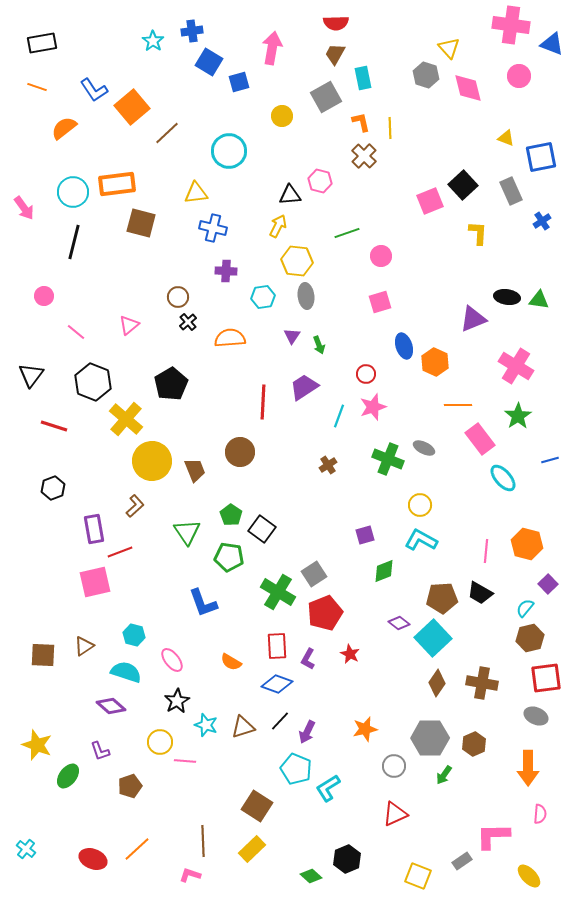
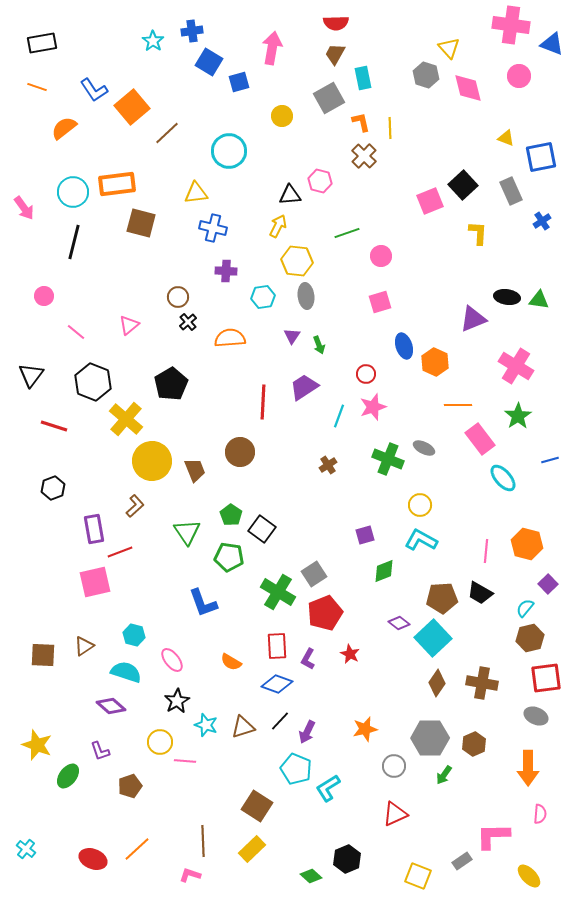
gray square at (326, 97): moved 3 px right, 1 px down
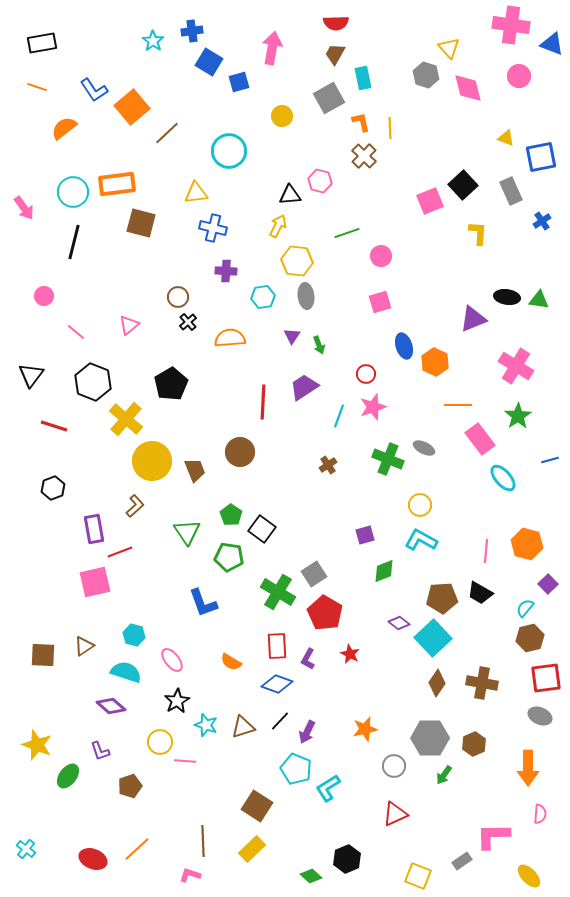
red pentagon at (325, 613): rotated 20 degrees counterclockwise
gray ellipse at (536, 716): moved 4 px right
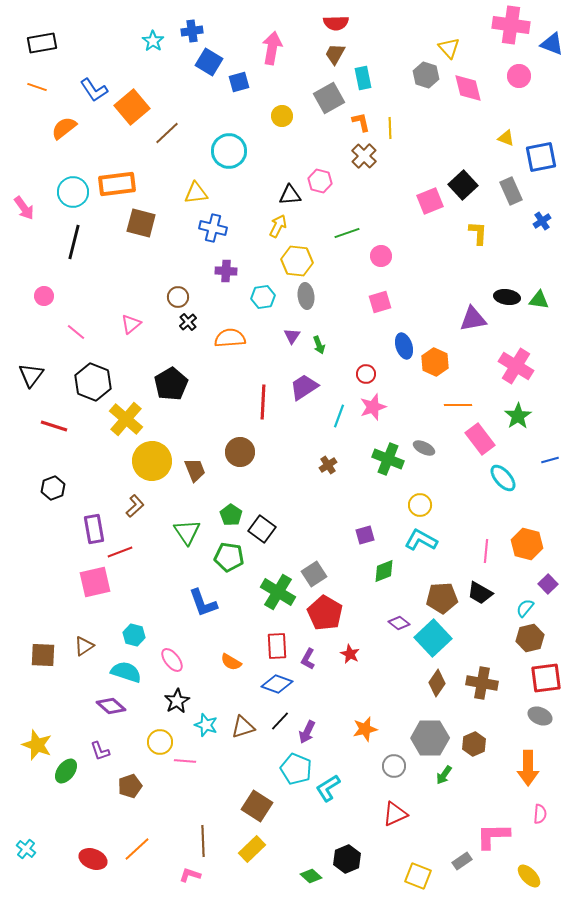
purple triangle at (473, 319): rotated 12 degrees clockwise
pink triangle at (129, 325): moved 2 px right, 1 px up
green ellipse at (68, 776): moved 2 px left, 5 px up
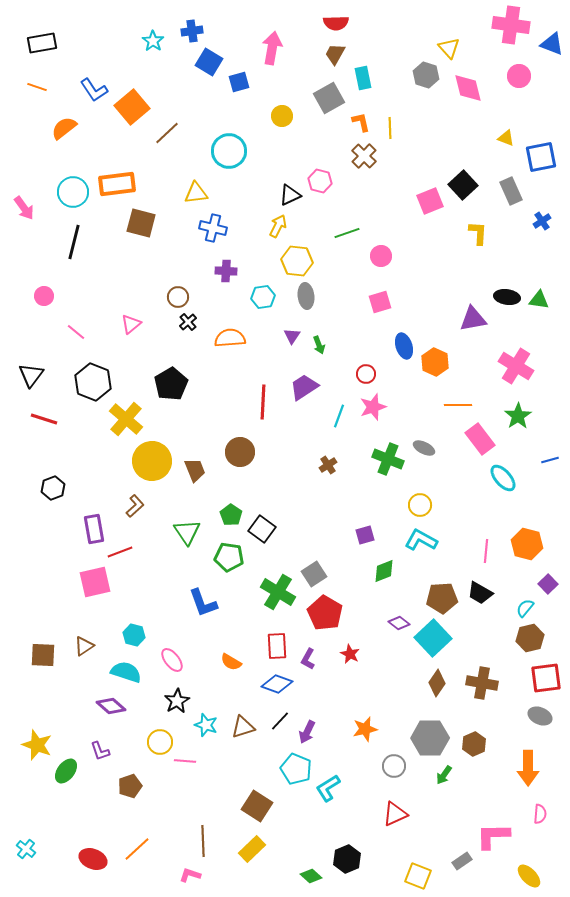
black triangle at (290, 195): rotated 20 degrees counterclockwise
red line at (54, 426): moved 10 px left, 7 px up
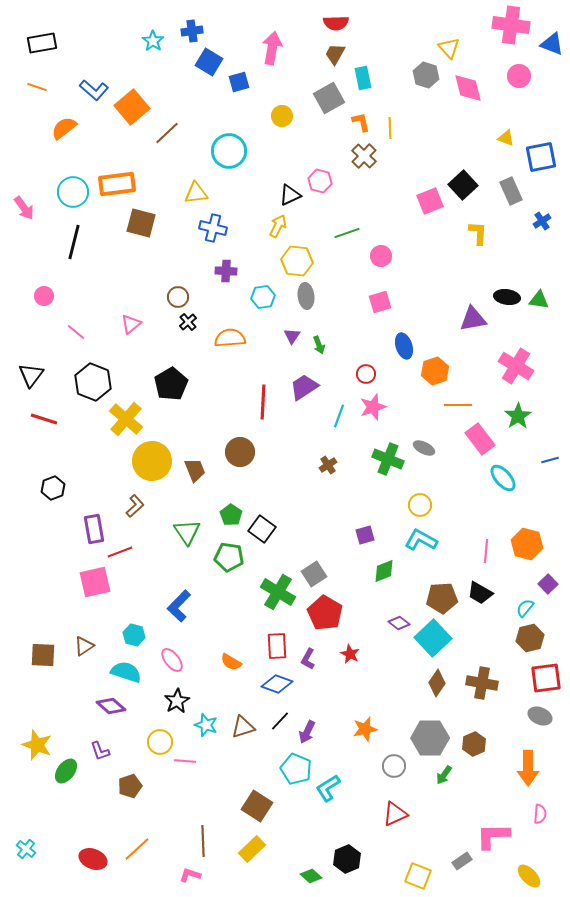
blue L-shape at (94, 90): rotated 16 degrees counterclockwise
orange hexagon at (435, 362): moved 9 px down; rotated 16 degrees clockwise
blue L-shape at (203, 603): moved 24 px left, 3 px down; rotated 64 degrees clockwise
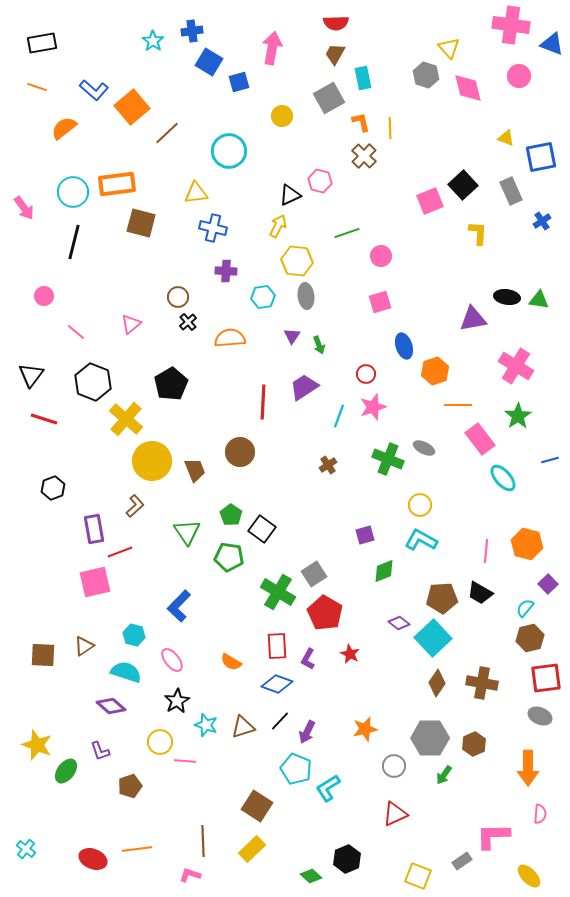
orange line at (137, 849): rotated 36 degrees clockwise
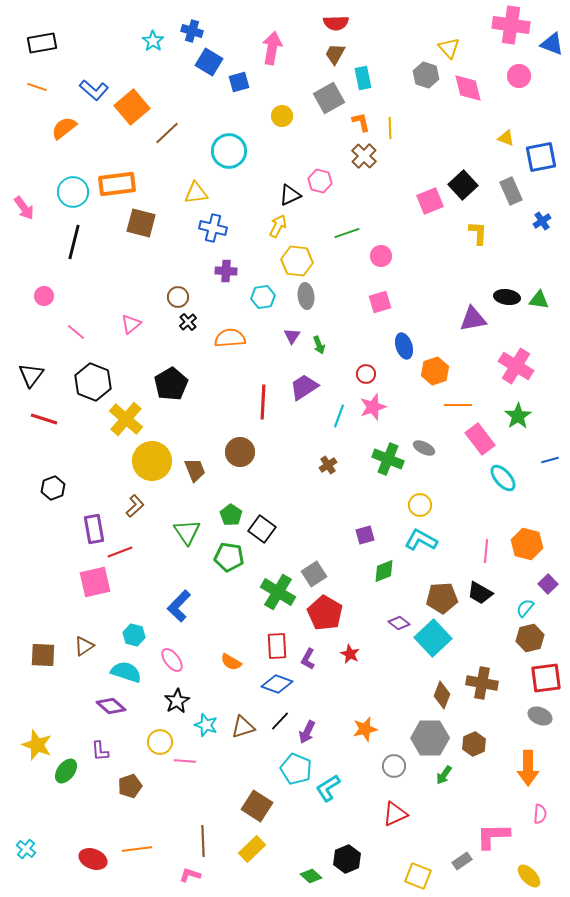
blue cross at (192, 31): rotated 25 degrees clockwise
brown diamond at (437, 683): moved 5 px right, 12 px down; rotated 12 degrees counterclockwise
purple L-shape at (100, 751): rotated 15 degrees clockwise
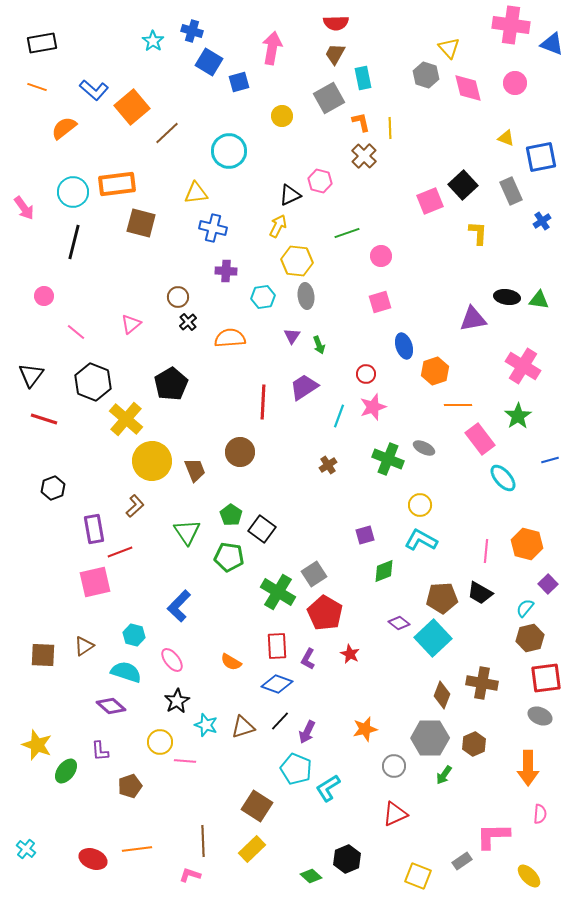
pink circle at (519, 76): moved 4 px left, 7 px down
pink cross at (516, 366): moved 7 px right
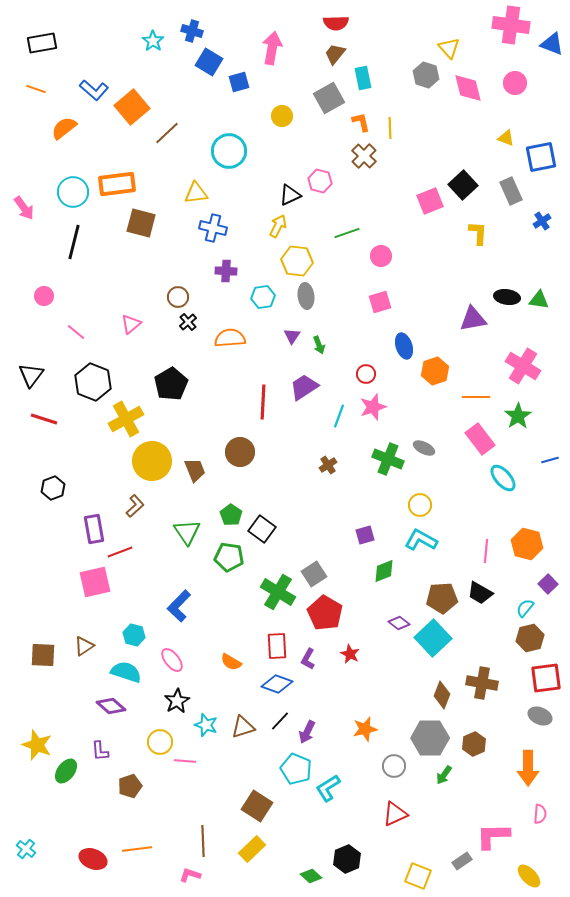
brown trapezoid at (335, 54): rotated 10 degrees clockwise
orange line at (37, 87): moved 1 px left, 2 px down
orange line at (458, 405): moved 18 px right, 8 px up
yellow cross at (126, 419): rotated 20 degrees clockwise
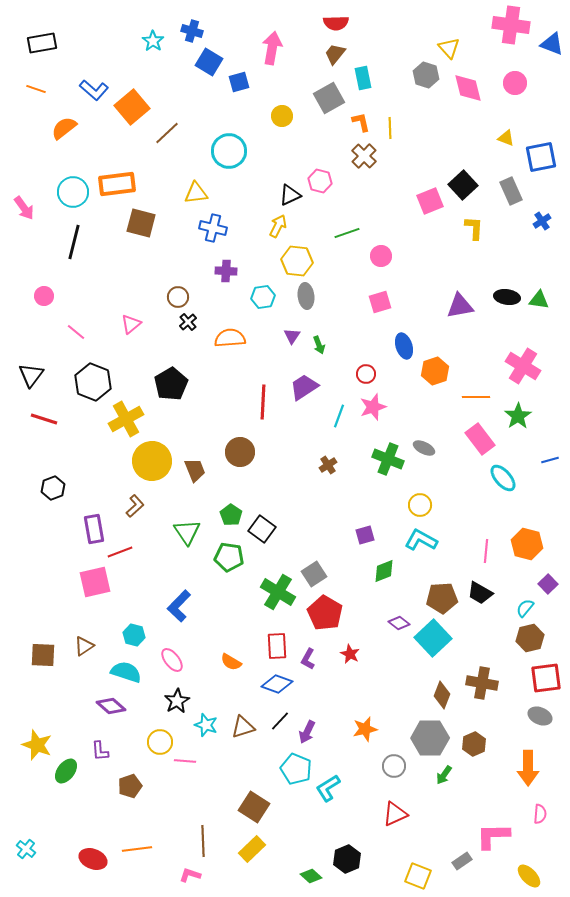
yellow L-shape at (478, 233): moved 4 px left, 5 px up
purple triangle at (473, 319): moved 13 px left, 13 px up
brown square at (257, 806): moved 3 px left, 1 px down
